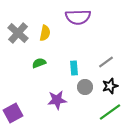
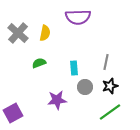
gray line: rotated 42 degrees counterclockwise
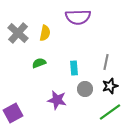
gray circle: moved 2 px down
purple star: rotated 18 degrees clockwise
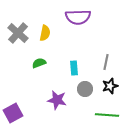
green line: moved 3 px left, 3 px down; rotated 40 degrees clockwise
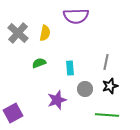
purple semicircle: moved 2 px left, 1 px up
cyan rectangle: moved 4 px left
purple star: rotated 30 degrees counterclockwise
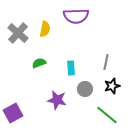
yellow semicircle: moved 4 px up
cyan rectangle: moved 1 px right
black star: moved 2 px right
purple star: rotated 30 degrees clockwise
green line: rotated 35 degrees clockwise
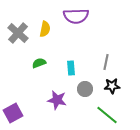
black star: rotated 14 degrees clockwise
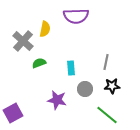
gray cross: moved 5 px right, 8 px down
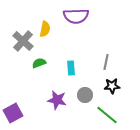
gray circle: moved 6 px down
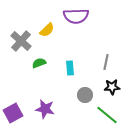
yellow semicircle: moved 2 px right, 1 px down; rotated 35 degrees clockwise
gray cross: moved 2 px left
cyan rectangle: moved 1 px left
black star: moved 1 px down
purple star: moved 12 px left, 9 px down
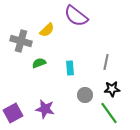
purple semicircle: rotated 40 degrees clockwise
gray cross: rotated 25 degrees counterclockwise
black star: moved 2 px down
green line: moved 2 px right, 2 px up; rotated 15 degrees clockwise
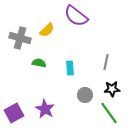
gray cross: moved 1 px left, 3 px up
green semicircle: rotated 32 degrees clockwise
purple star: rotated 18 degrees clockwise
purple square: moved 1 px right
